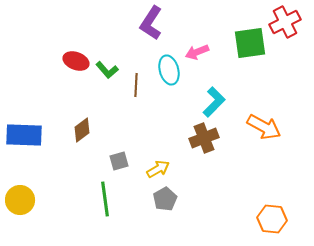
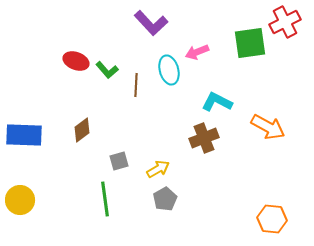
purple L-shape: rotated 76 degrees counterclockwise
cyan L-shape: moved 3 px right; rotated 108 degrees counterclockwise
orange arrow: moved 4 px right
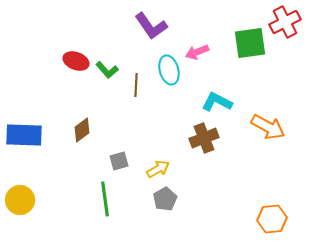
purple L-shape: moved 3 px down; rotated 8 degrees clockwise
orange hexagon: rotated 12 degrees counterclockwise
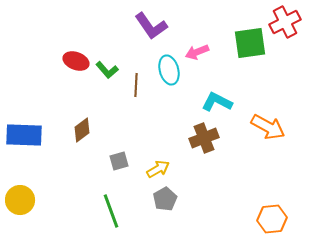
green line: moved 6 px right, 12 px down; rotated 12 degrees counterclockwise
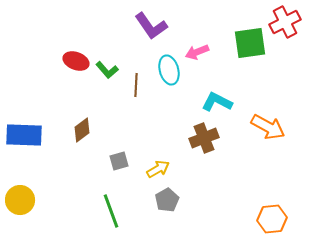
gray pentagon: moved 2 px right, 1 px down
